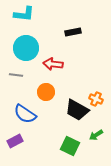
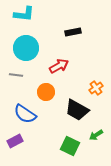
red arrow: moved 6 px right, 2 px down; rotated 144 degrees clockwise
orange cross: moved 11 px up; rotated 32 degrees clockwise
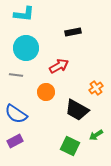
blue semicircle: moved 9 px left
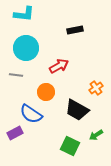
black rectangle: moved 2 px right, 2 px up
blue semicircle: moved 15 px right
purple rectangle: moved 8 px up
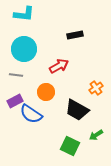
black rectangle: moved 5 px down
cyan circle: moved 2 px left, 1 px down
purple rectangle: moved 32 px up
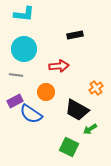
red arrow: rotated 24 degrees clockwise
green arrow: moved 6 px left, 6 px up
green square: moved 1 px left, 1 px down
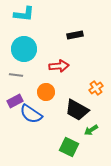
green arrow: moved 1 px right, 1 px down
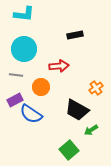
orange circle: moved 5 px left, 5 px up
purple rectangle: moved 1 px up
green square: moved 3 px down; rotated 24 degrees clockwise
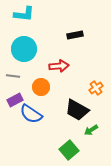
gray line: moved 3 px left, 1 px down
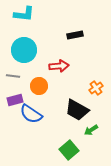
cyan circle: moved 1 px down
orange circle: moved 2 px left, 1 px up
purple rectangle: rotated 14 degrees clockwise
